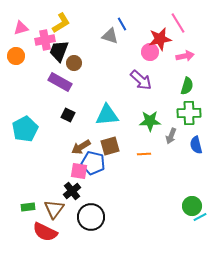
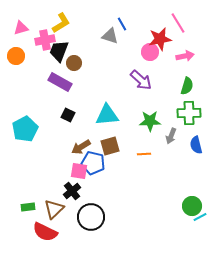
brown triangle: rotated 10 degrees clockwise
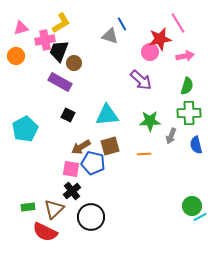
pink square: moved 8 px left, 2 px up
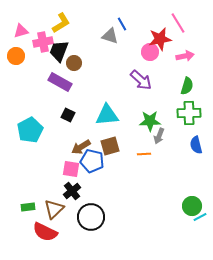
pink triangle: moved 3 px down
pink cross: moved 2 px left, 2 px down
cyan pentagon: moved 5 px right, 1 px down
gray arrow: moved 12 px left
blue pentagon: moved 1 px left, 2 px up
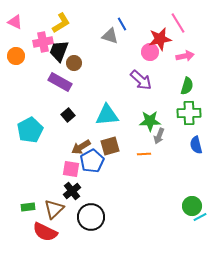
pink triangle: moved 6 px left, 9 px up; rotated 42 degrees clockwise
black square: rotated 24 degrees clockwise
blue pentagon: rotated 30 degrees clockwise
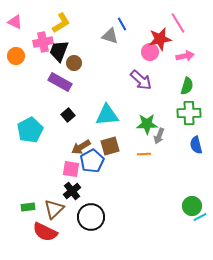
green star: moved 3 px left, 3 px down
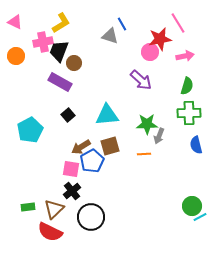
red semicircle: moved 5 px right
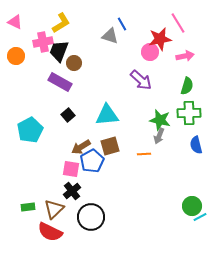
green star: moved 13 px right, 4 px up; rotated 15 degrees clockwise
